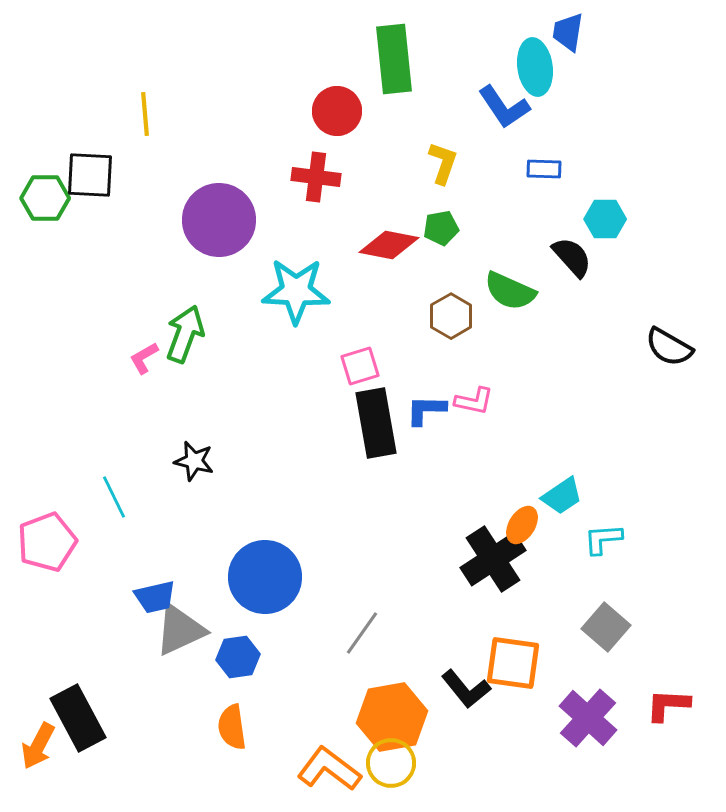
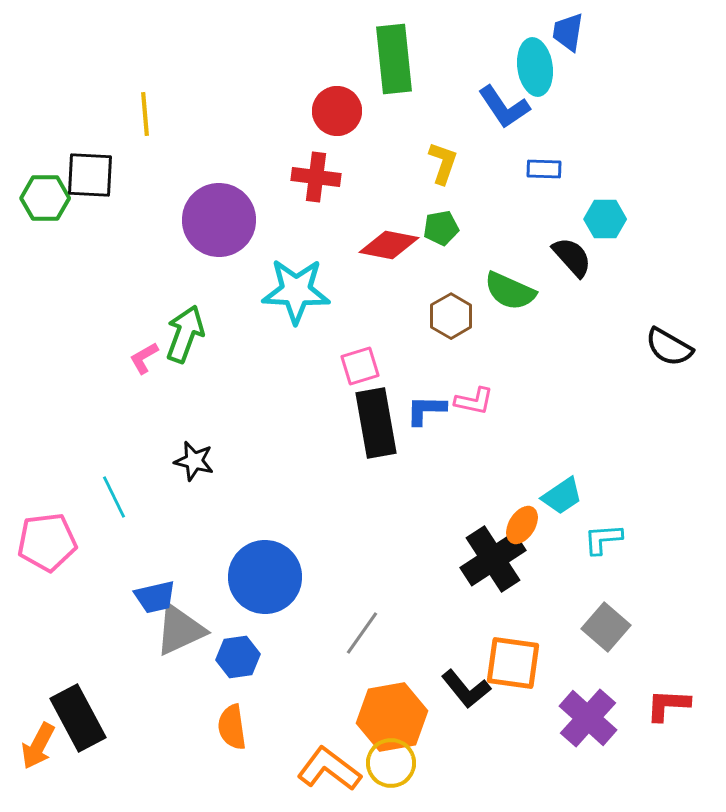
pink pentagon at (47, 542): rotated 14 degrees clockwise
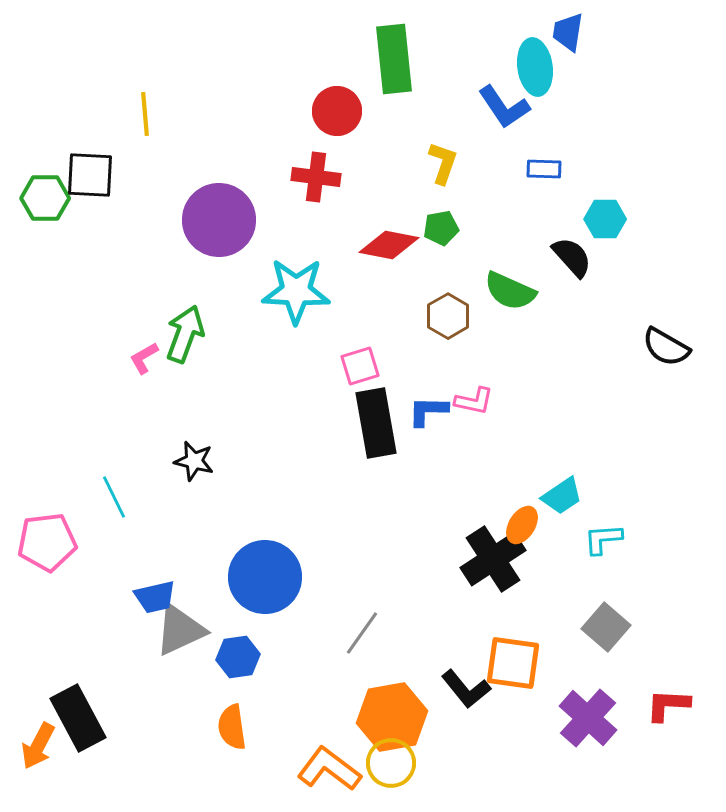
brown hexagon at (451, 316): moved 3 px left
black semicircle at (669, 347): moved 3 px left
blue L-shape at (426, 410): moved 2 px right, 1 px down
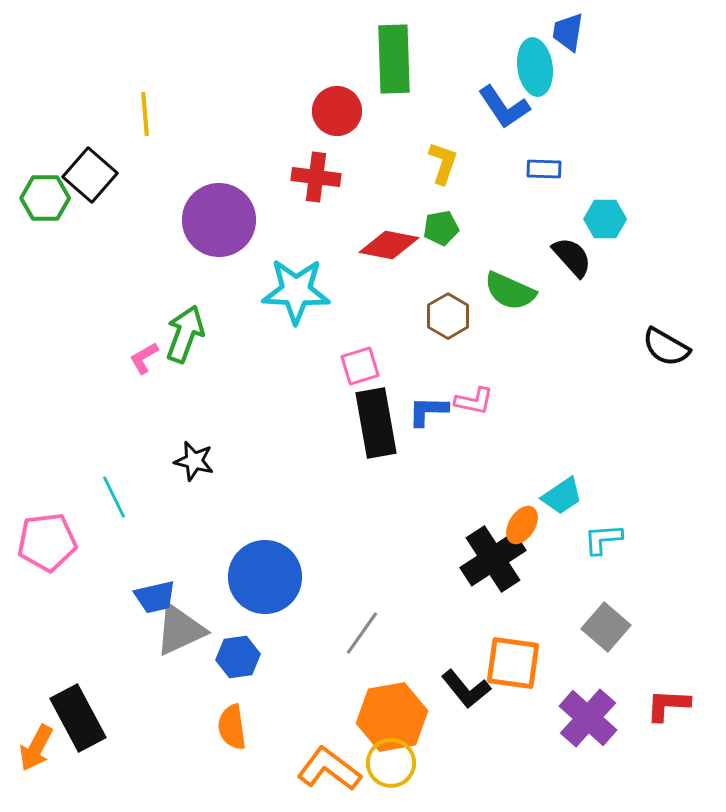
green rectangle at (394, 59): rotated 4 degrees clockwise
black square at (90, 175): rotated 38 degrees clockwise
orange arrow at (38, 746): moved 2 px left, 2 px down
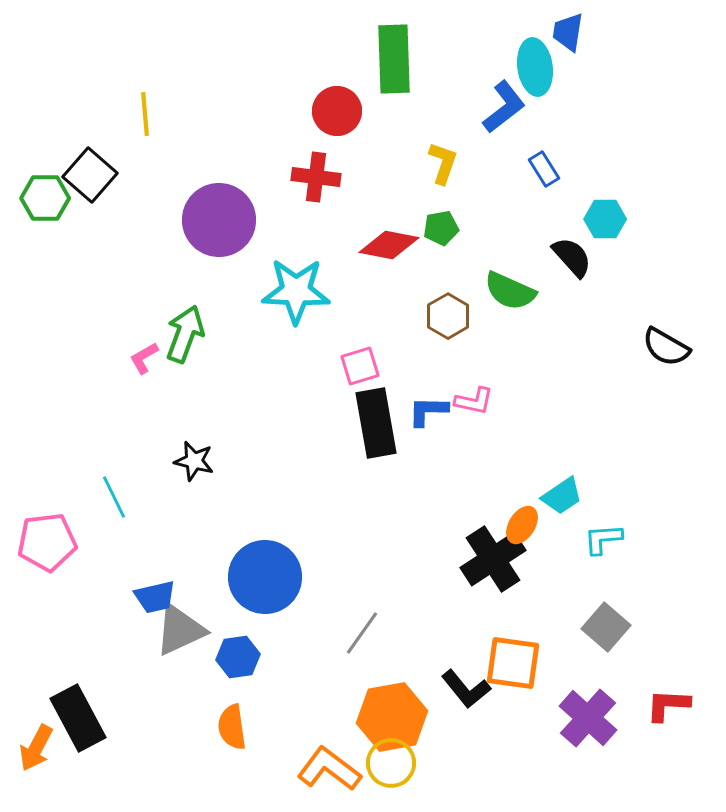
blue L-shape at (504, 107): rotated 94 degrees counterclockwise
blue rectangle at (544, 169): rotated 56 degrees clockwise
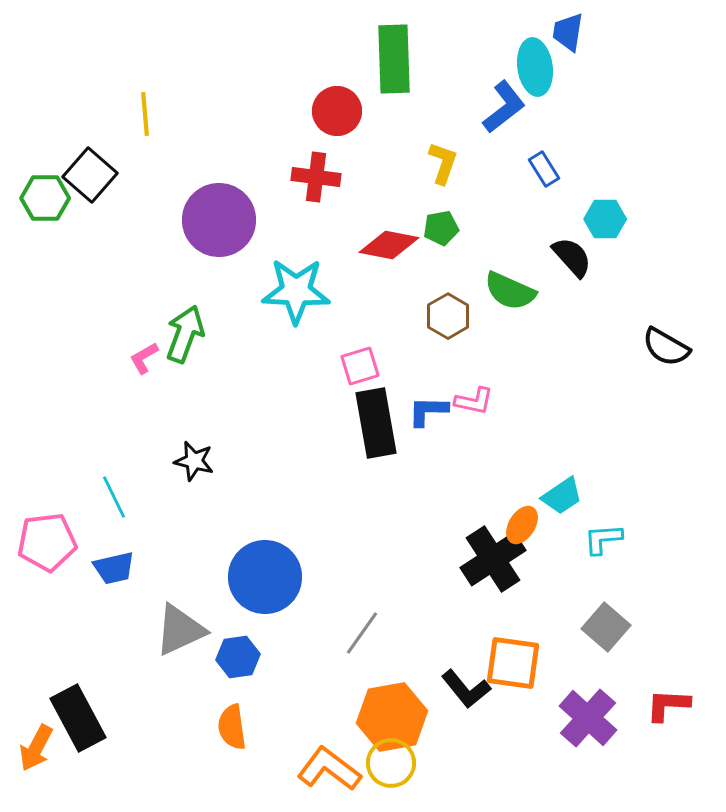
blue trapezoid at (155, 597): moved 41 px left, 29 px up
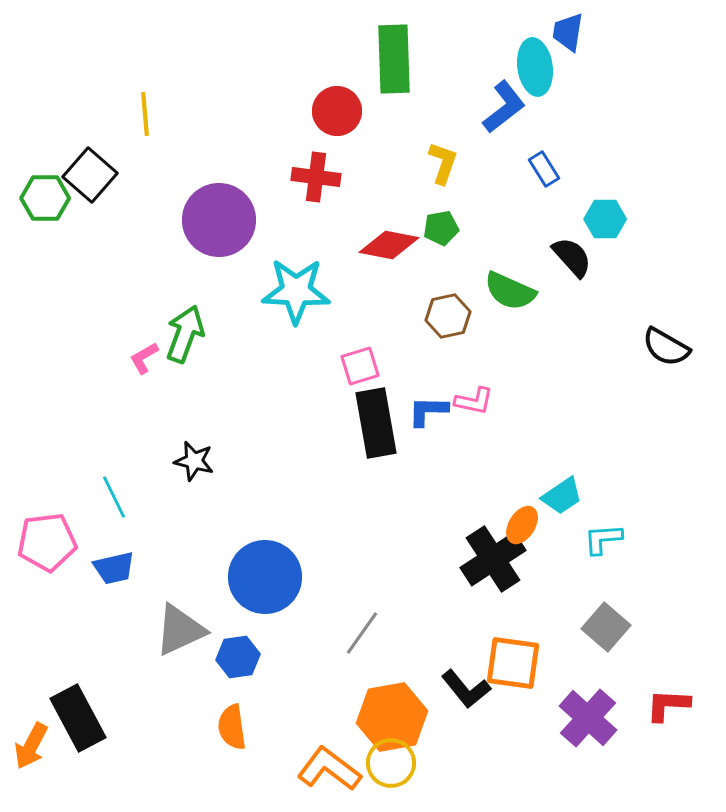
brown hexagon at (448, 316): rotated 18 degrees clockwise
orange arrow at (36, 748): moved 5 px left, 2 px up
